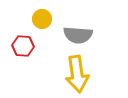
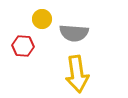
gray semicircle: moved 4 px left, 2 px up
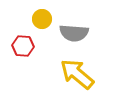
yellow arrow: rotated 138 degrees clockwise
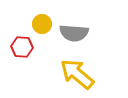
yellow circle: moved 5 px down
red hexagon: moved 1 px left, 1 px down
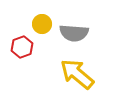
red hexagon: rotated 25 degrees counterclockwise
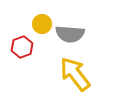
gray semicircle: moved 4 px left, 1 px down
yellow arrow: moved 2 px left; rotated 12 degrees clockwise
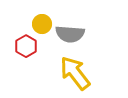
red hexagon: moved 4 px right, 1 px up; rotated 10 degrees counterclockwise
yellow arrow: moved 1 px up
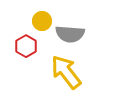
yellow circle: moved 3 px up
yellow arrow: moved 9 px left, 1 px up
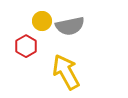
gray semicircle: moved 8 px up; rotated 16 degrees counterclockwise
yellow arrow: rotated 9 degrees clockwise
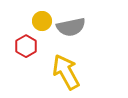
gray semicircle: moved 1 px right, 1 px down
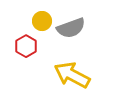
gray semicircle: moved 1 px down; rotated 8 degrees counterclockwise
yellow arrow: moved 6 px right, 3 px down; rotated 33 degrees counterclockwise
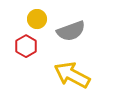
yellow circle: moved 5 px left, 2 px up
gray semicircle: moved 3 px down
